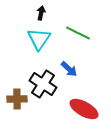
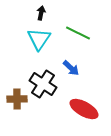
blue arrow: moved 2 px right, 1 px up
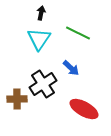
black cross: rotated 24 degrees clockwise
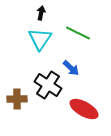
cyan triangle: moved 1 px right
black cross: moved 5 px right, 1 px down; rotated 24 degrees counterclockwise
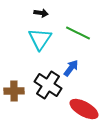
black arrow: rotated 88 degrees clockwise
blue arrow: rotated 96 degrees counterclockwise
brown cross: moved 3 px left, 8 px up
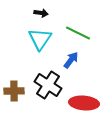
blue arrow: moved 8 px up
red ellipse: moved 6 px up; rotated 24 degrees counterclockwise
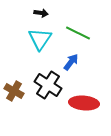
blue arrow: moved 2 px down
brown cross: rotated 30 degrees clockwise
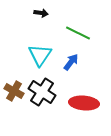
cyan triangle: moved 16 px down
black cross: moved 6 px left, 7 px down
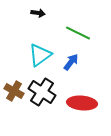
black arrow: moved 3 px left
cyan triangle: rotated 20 degrees clockwise
red ellipse: moved 2 px left
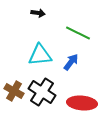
cyan triangle: rotated 30 degrees clockwise
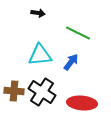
brown cross: rotated 24 degrees counterclockwise
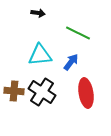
red ellipse: moved 4 px right, 10 px up; rotated 76 degrees clockwise
